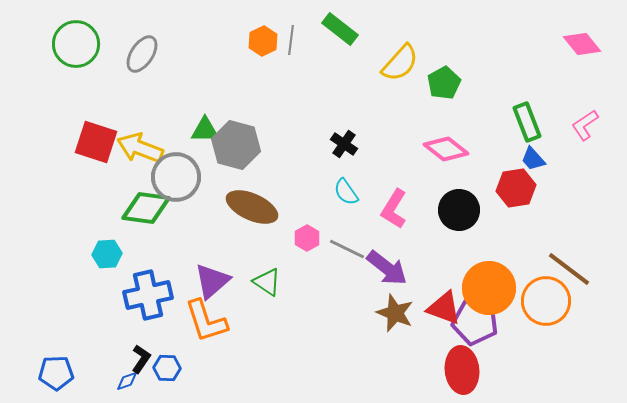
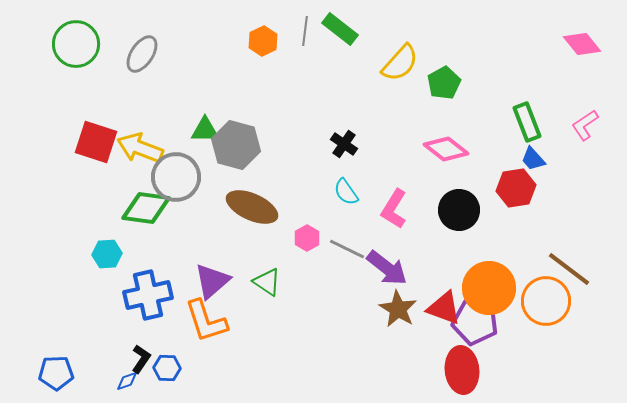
gray line at (291, 40): moved 14 px right, 9 px up
brown star at (395, 313): moved 3 px right, 4 px up; rotated 9 degrees clockwise
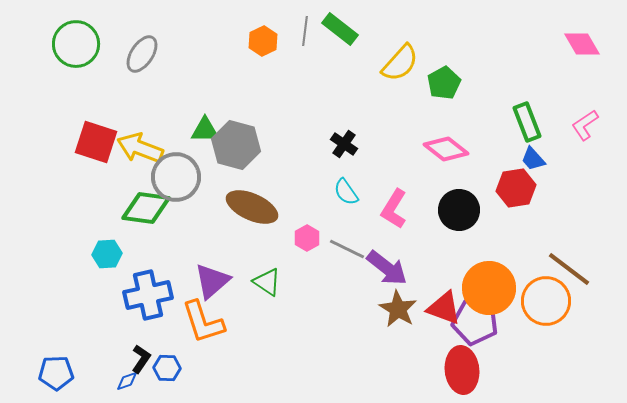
pink diamond at (582, 44): rotated 9 degrees clockwise
orange L-shape at (206, 321): moved 3 px left, 1 px down
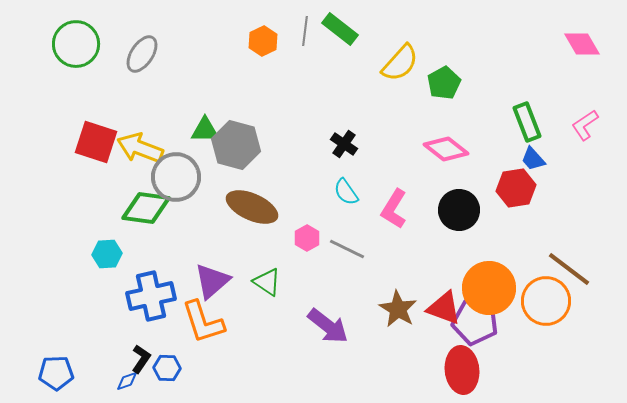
purple arrow at (387, 268): moved 59 px left, 58 px down
blue cross at (148, 295): moved 3 px right, 1 px down
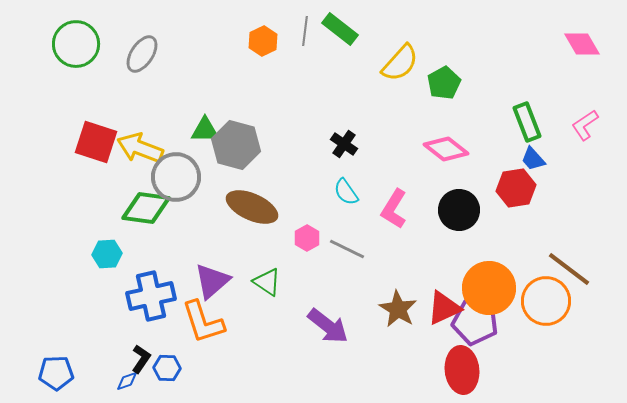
red triangle at (444, 308): rotated 45 degrees counterclockwise
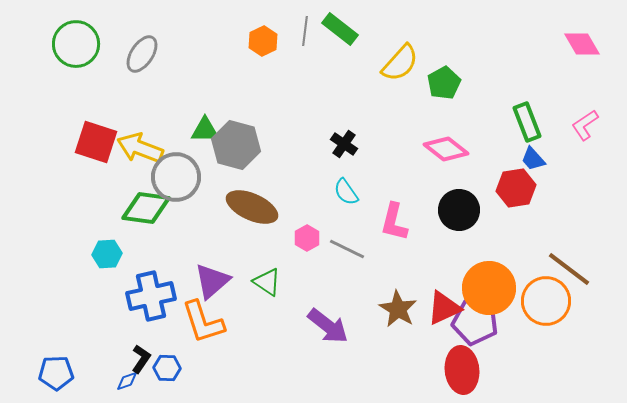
pink L-shape at (394, 209): moved 13 px down; rotated 18 degrees counterclockwise
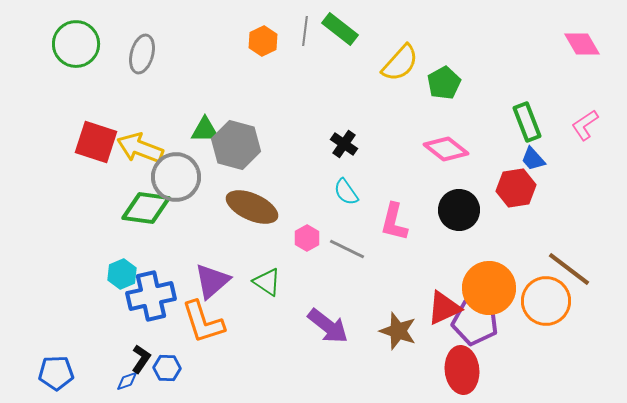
gray ellipse at (142, 54): rotated 18 degrees counterclockwise
cyan hexagon at (107, 254): moved 15 px right, 20 px down; rotated 20 degrees counterclockwise
brown star at (398, 309): moved 22 px down; rotated 12 degrees counterclockwise
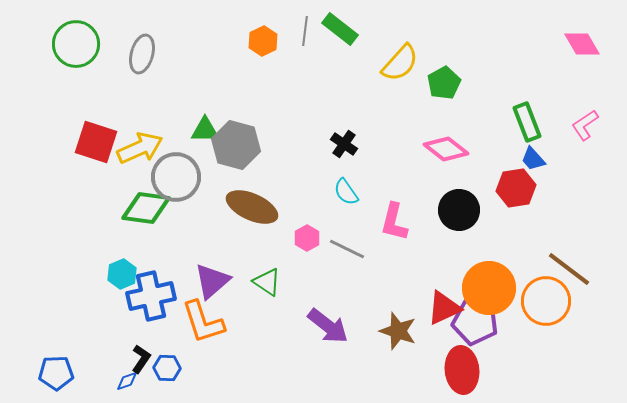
yellow arrow at (140, 148): rotated 135 degrees clockwise
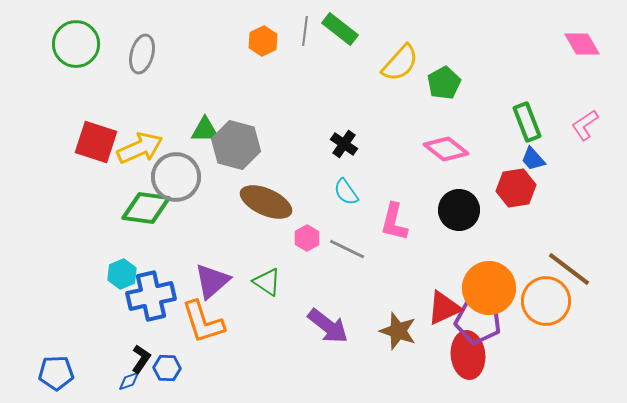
brown ellipse at (252, 207): moved 14 px right, 5 px up
purple pentagon at (475, 322): moved 3 px right, 1 px up
red ellipse at (462, 370): moved 6 px right, 15 px up
blue diamond at (127, 381): moved 2 px right
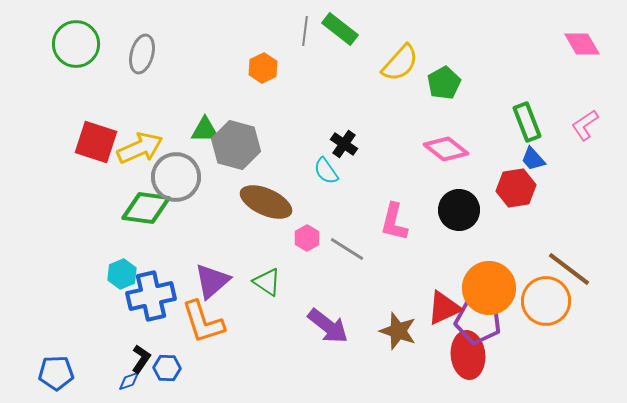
orange hexagon at (263, 41): moved 27 px down
cyan semicircle at (346, 192): moved 20 px left, 21 px up
gray line at (347, 249): rotated 6 degrees clockwise
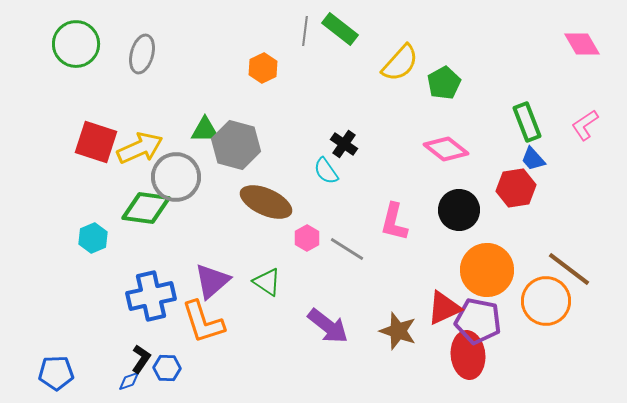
cyan hexagon at (122, 274): moved 29 px left, 36 px up
orange circle at (489, 288): moved 2 px left, 18 px up
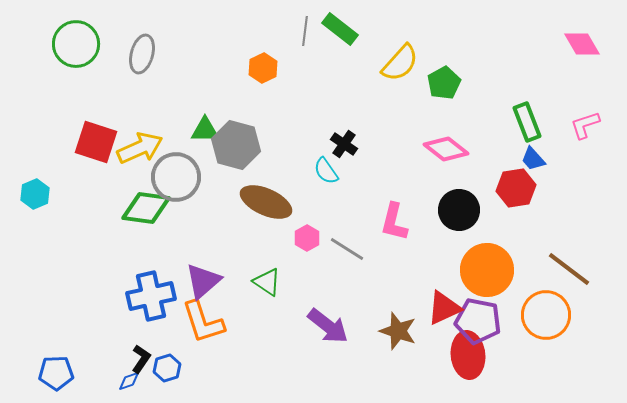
pink L-shape at (585, 125): rotated 16 degrees clockwise
cyan hexagon at (93, 238): moved 58 px left, 44 px up
purple triangle at (212, 281): moved 9 px left
orange circle at (546, 301): moved 14 px down
blue hexagon at (167, 368): rotated 20 degrees counterclockwise
